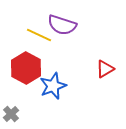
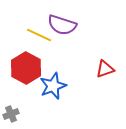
red triangle: rotated 12 degrees clockwise
gray cross: rotated 21 degrees clockwise
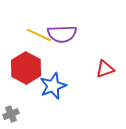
purple semicircle: moved 9 px down; rotated 20 degrees counterclockwise
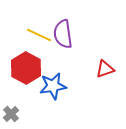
purple semicircle: moved 1 px right; rotated 84 degrees clockwise
blue star: rotated 12 degrees clockwise
gray cross: rotated 21 degrees counterclockwise
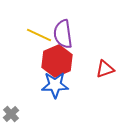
red hexagon: moved 31 px right, 7 px up; rotated 8 degrees clockwise
blue star: moved 2 px right, 1 px up; rotated 8 degrees clockwise
